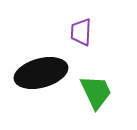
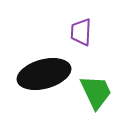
black ellipse: moved 3 px right, 1 px down
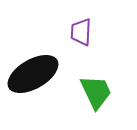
black ellipse: moved 11 px left; rotated 15 degrees counterclockwise
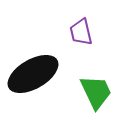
purple trapezoid: rotated 16 degrees counterclockwise
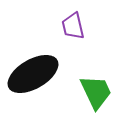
purple trapezoid: moved 8 px left, 6 px up
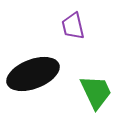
black ellipse: rotated 9 degrees clockwise
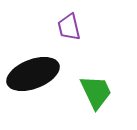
purple trapezoid: moved 4 px left, 1 px down
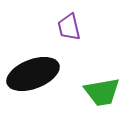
green trapezoid: moved 6 px right; rotated 105 degrees clockwise
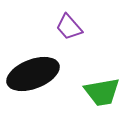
purple trapezoid: rotated 28 degrees counterclockwise
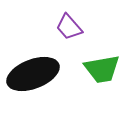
green trapezoid: moved 23 px up
